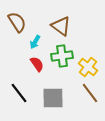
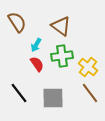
cyan arrow: moved 1 px right, 3 px down
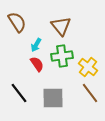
brown triangle: rotated 15 degrees clockwise
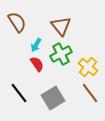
green cross: moved 1 px left, 2 px up; rotated 20 degrees counterclockwise
gray square: rotated 30 degrees counterclockwise
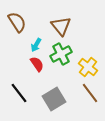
gray square: moved 1 px right, 1 px down
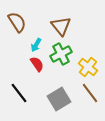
gray square: moved 5 px right
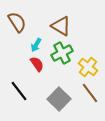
brown triangle: rotated 20 degrees counterclockwise
green cross: moved 1 px right, 1 px up
black line: moved 2 px up
gray square: rotated 15 degrees counterclockwise
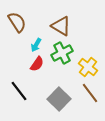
red semicircle: rotated 70 degrees clockwise
